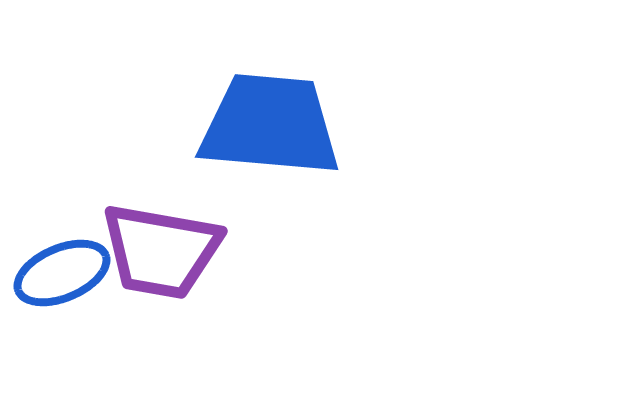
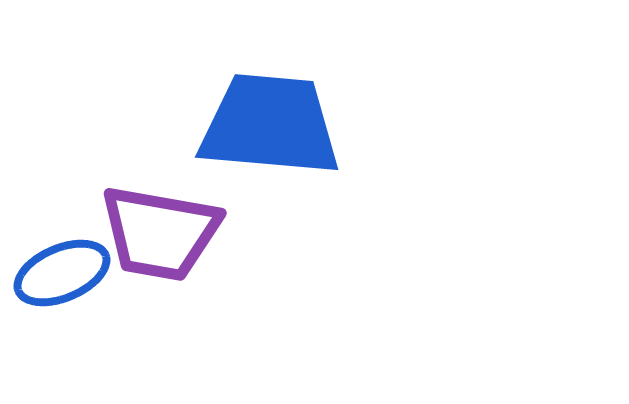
purple trapezoid: moved 1 px left, 18 px up
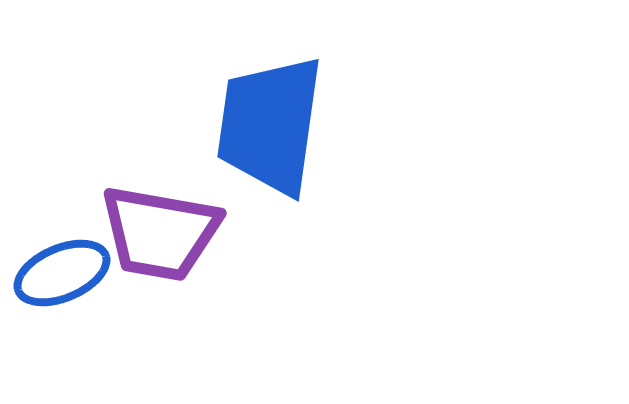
blue trapezoid: rotated 87 degrees counterclockwise
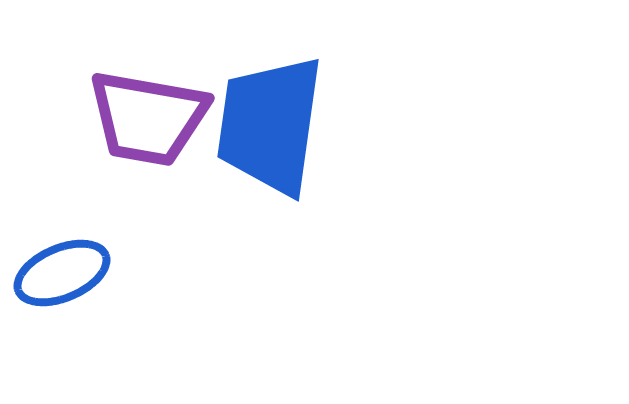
purple trapezoid: moved 12 px left, 115 px up
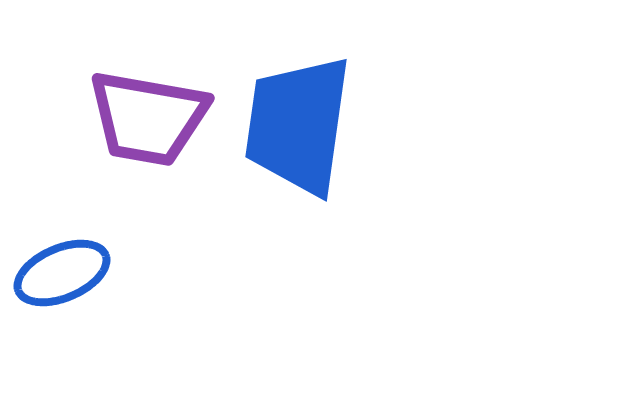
blue trapezoid: moved 28 px right
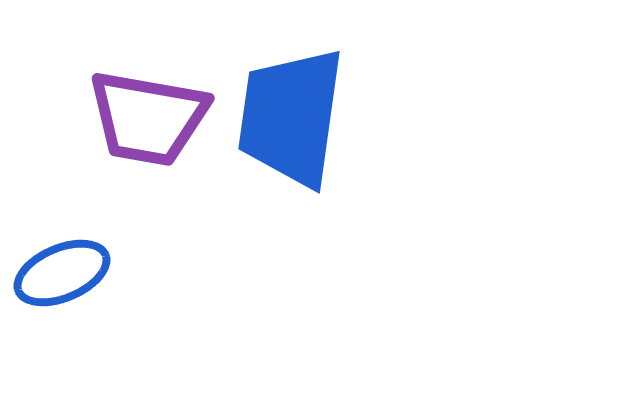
blue trapezoid: moved 7 px left, 8 px up
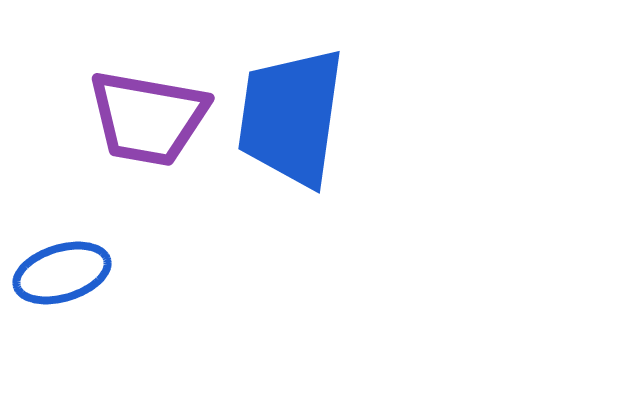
blue ellipse: rotated 6 degrees clockwise
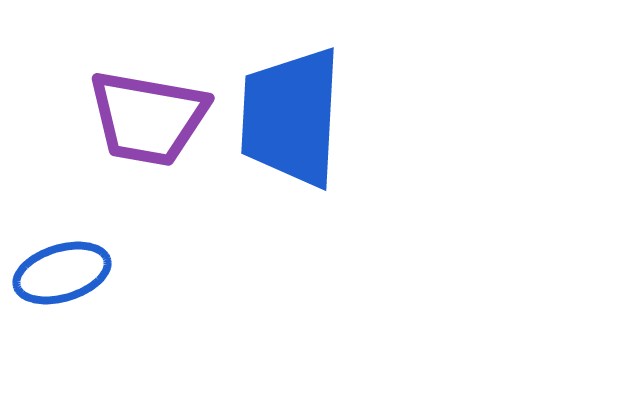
blue trapezoid: rotated 5 degrees counterclockwise
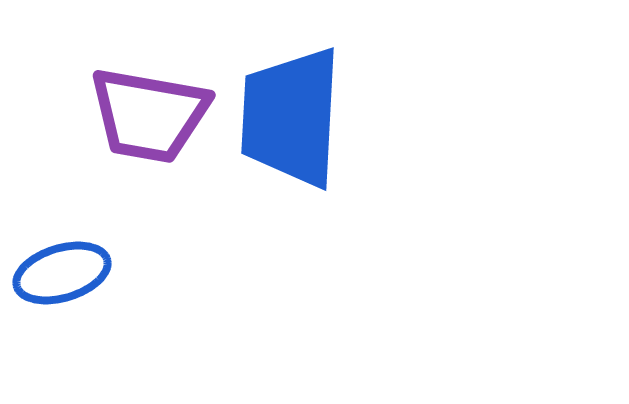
purple trapezoid: moved 1 px right, 3 px up
